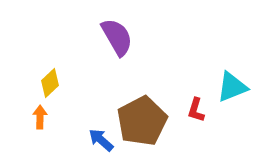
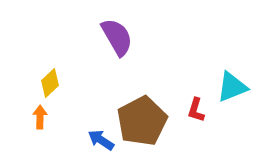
blue arrow: rotated 8 degrees counterclockwise
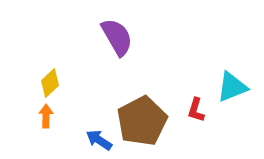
orange arrow: moved 6 px right, 1 px up
blue arrow: moved 2 px left
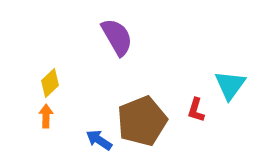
cyan triangle: moved 2 px left, 2 px up; rotated 32 degrees counterclockwise
brown pentagon: rotated 6 degrees clockwise
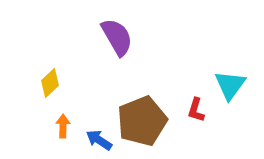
orange arrow: moved 17 px right, 10 px down
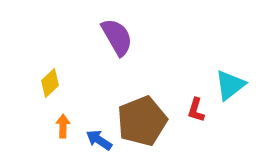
cyan triangle: rotated 16 degrees clockwise
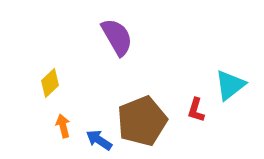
orange arrow: rotated 15 degrees counterclockwise
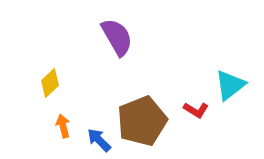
red L-shape: rotated 75 degrees counterclockwise
blue arrow: rotated 12 degrees clockwise
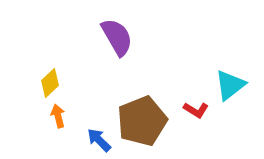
orange arrow: moved 5 px left, 10 px up
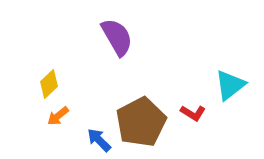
yellow diamond: moved 1 px left, 1 px down
red L-shape: moved 3 px left, 3 px down
orange arrow: rotated 115 degrees counterclockwise
brown pentagon: moved 1 px left, 1 px down; rotated 6 degrees counterclockwise
